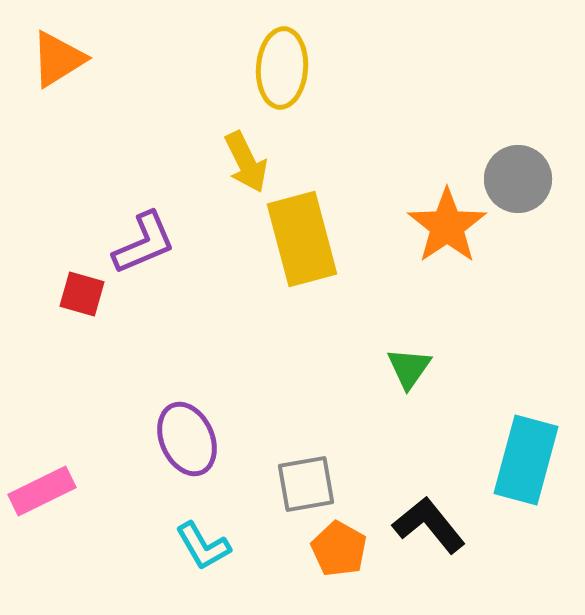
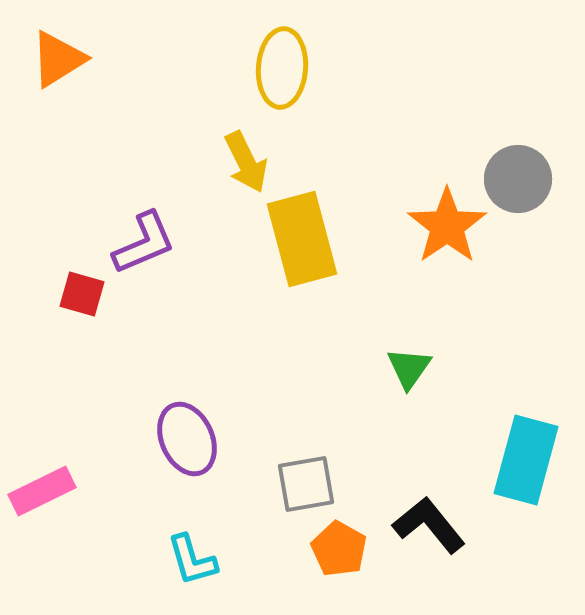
cyan L-shape: moved 11 px left, 14 px down; rotated 14 degrees clockwise
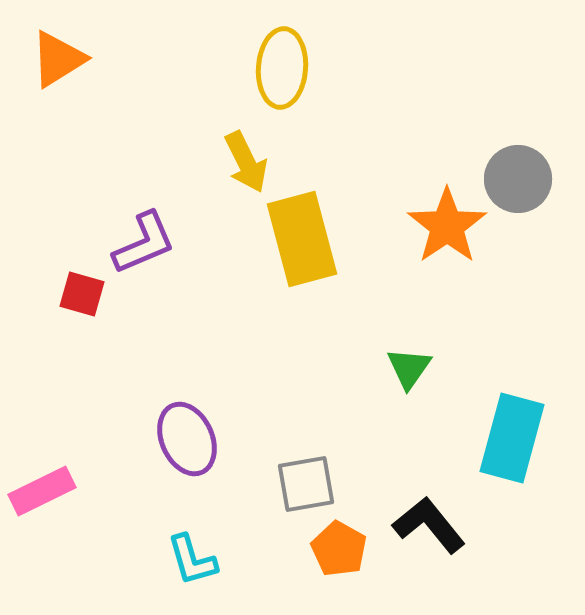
cyan rectangle: moved 14 px left, 22 px up
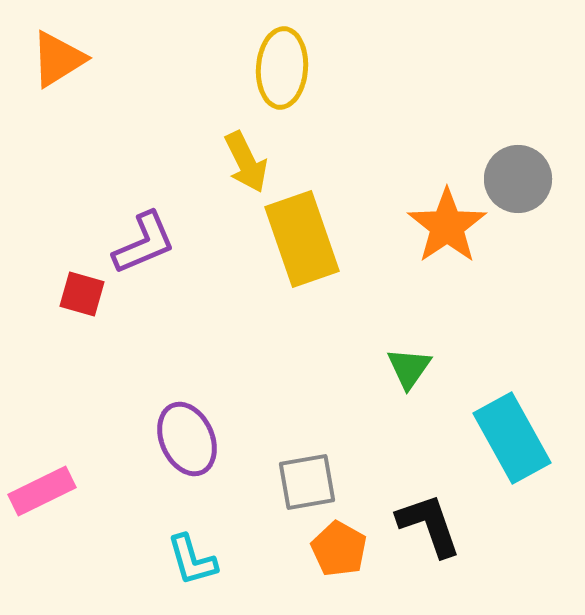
yellow rectangle: rotated 4 degrees counterclockwise
cyan rectangle: rotated 44 degrees counterclockwise
gray square: moved 1 px right, 2 px up
black L-shape: rotated 20 degrees clockwise
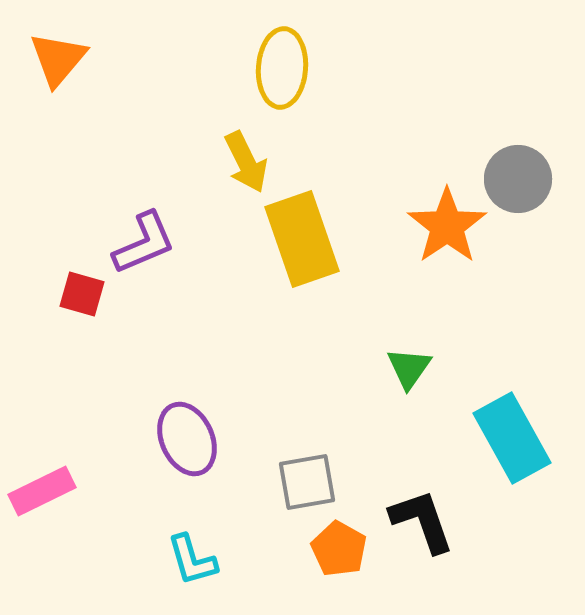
orange triangle: rotated 18 degrees counterclockwise
black L-shape: moved 7 px left, 4 px up
